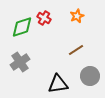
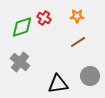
orange star: rotated 24 degrees clockwise
brown line: moved 2 px right, 8 px up
gray cross: rotated 18 degrees counterclockwise
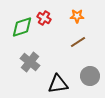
gray cross: moved 10 px right
